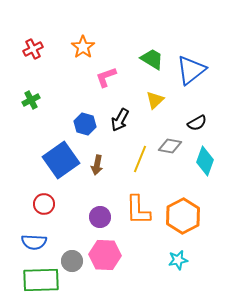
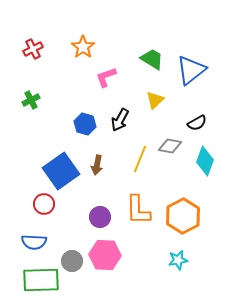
blue square: moved 11 px down
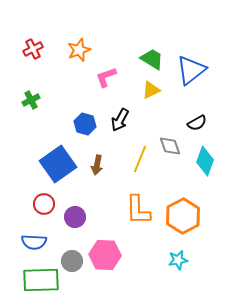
orange star: moved 4 px left, 3 px down; rotated 15 degrees clockwise
yellow triangle: moved 4 px left, 10 px up; rotated 18 degrees clockwise
gray diamond: rotated 60 degrees clockwise
blue square: moved 3 px left, 7 px up
purple circle: moved 25 px left
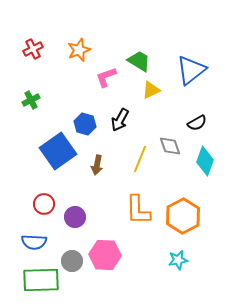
green trapezoid: moved 13 px left, 2 px down
blue square: moved 13 px up
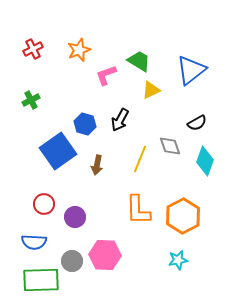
pink L-shape: moved 2 px up
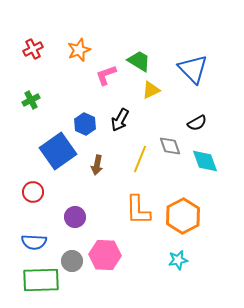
blue triangle: moved 2 px right, 1 px up; rotated 36 degrees counterclockwise
blue hexagon: rotated 10 degrees clockwise
cyan diamond: rotated 40 degrees counterclockwise
red circle: moved 11 px left, 12 px up
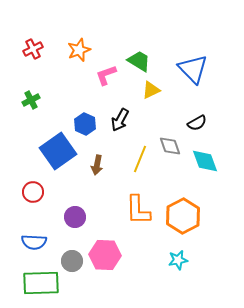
green rectangle: moved 3 px down
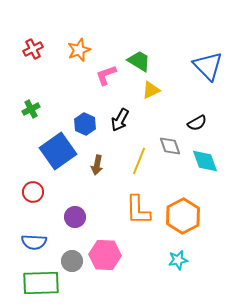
blue triangle: moved 15 px right, 3 px up
green cross: moved 9 px down
yellow line: moved 1 px left, 2 px down
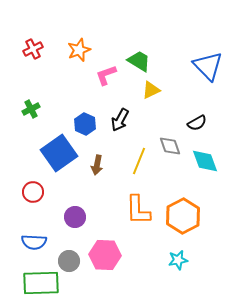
blue square: moved 1 px right, 2 px down
gray circle: moved 3 px left
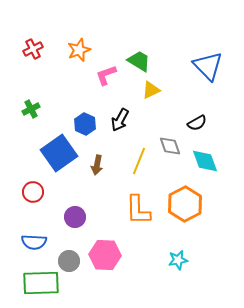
orange hexagon: moved 2 px right, 12 px up
